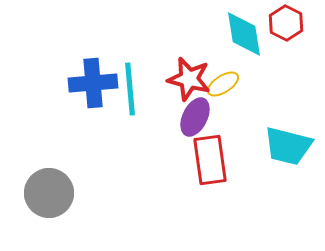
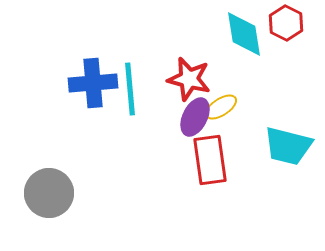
yellow ellipse: moved 2 px left, 23 px down
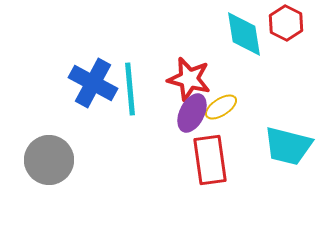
blue cross: rotated 33 degrees clockwise
purple ellipse: moved 3 px left, 4 px up
gray circle: moved 33 px up
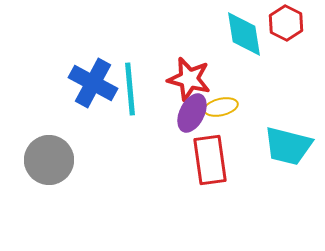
yellow ellipse: rotated 20 degrees clockwise
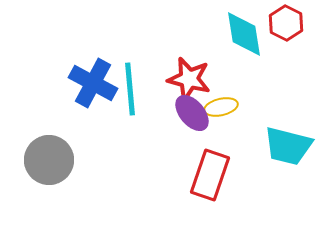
purple ellipse: rotated 66 degrees counterclockwise
red rectangle: moved 15 px down; rotated 27 degrees clockwise
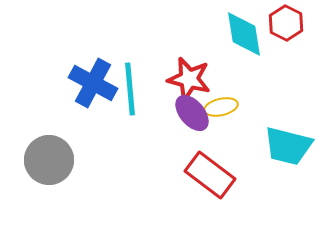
red rectangle: rotated 72 degrees counterclockwise
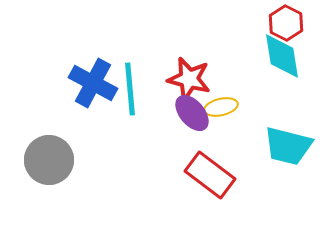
cyan diamond: moved 38 px right, 22 px down
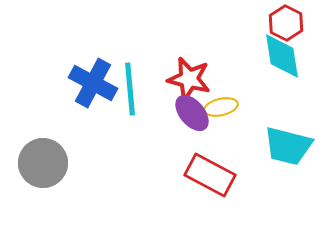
gray circle: moved 6 px left, 3 px down
red rectangle: rotated 9 degrees counterclockwise
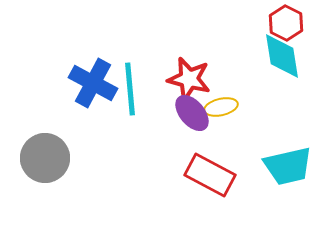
cyan trapezoid: moved 20 px down; rotated 27 degrees counterclockwise
gray circle: moved 2 px right, 5 px up
